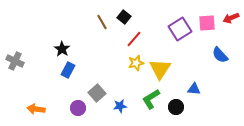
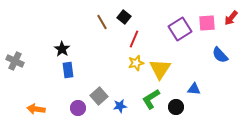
red arrow: rotated 28 degrees counterclockwise
red line: rotated 18 degrees counterclockwise
blue rectangle: rotated 35 degrees counterclockwise
gray square: moved 2 px right, 3 px down
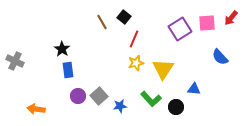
blue semicircle: moved 2 px down
yellow triangle: moved 3 px right
green L-shape: rotated 100 degrees counterclockwise
purple circle: moved 12 px up
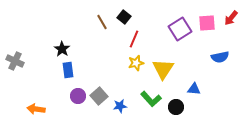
blue semicircle: rotated 60 degrees counterclockwise
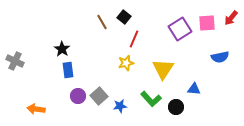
yellow star: moved 10 px left
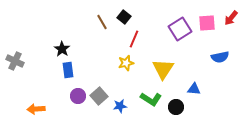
green L-shape: rotated 15 degrees counterclockwise
orange arrow: rotated 12 degrees counterclockwise
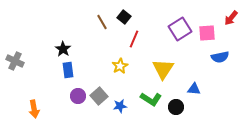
pink square: moved 10 px down
black star: moved 1 px right
yellow star: moved 6 px left, 3 px down; rotated 14 degrees counterclockwise
orange arrow: moved 2 px left; rotated 96 degrees counterclockwise
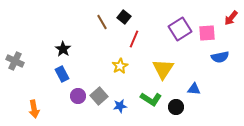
blue rectangle: moved 6 px left, 4 px down; rotated 21 degrees counterclockwise
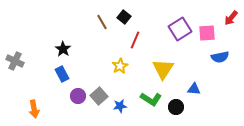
red line: moved 1 px right, 1 px down
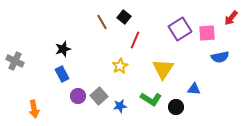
black star: rotated 21 degrees clockwise
